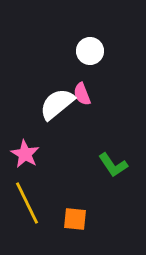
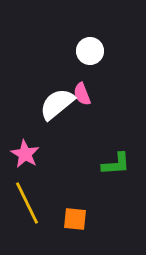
green L-shape: moved 3 px right, 1 px up; rotated 60 degrees counterclockwise
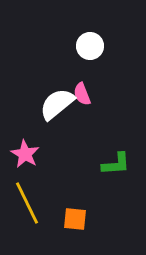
white circle: moved 5 px up
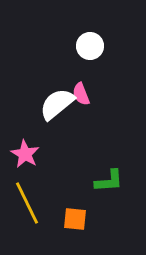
pink semicircle: moved 1 px left
green L-shape: moved 7 px left, 17 px down
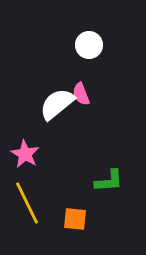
white circle: moved 1 px left, 1 px up
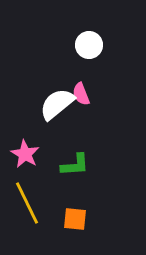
green L-shape: moved 34 px left, 16 px up
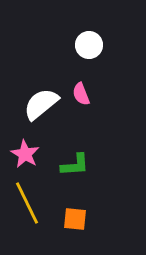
white semicircle: moved 16 px left
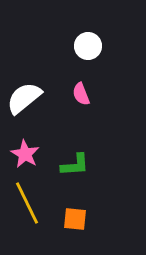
white circle: moved 1 px left, 1 px down
white semicircle: moved 17 px left, 6 px up
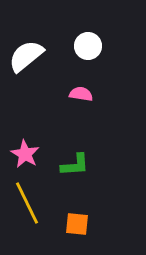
pink semicircle: rotated 120 degrees clockwise
white semicircle: moved 2 px right, 42 px up
orange square: moved 2 px right, 5 px down
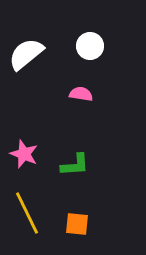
white circle: moved 2 px right
white semicircle: moved 2 px up
pink star: moved 1 px left; rotated 8 degrees counterclockwise
yellow line: moved 10 px down
